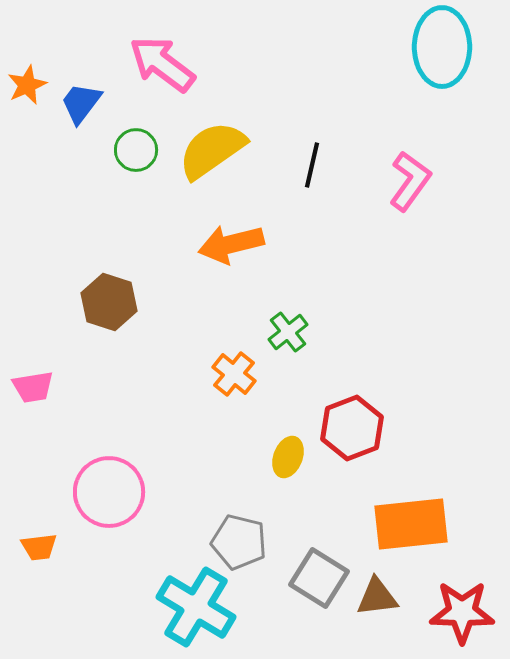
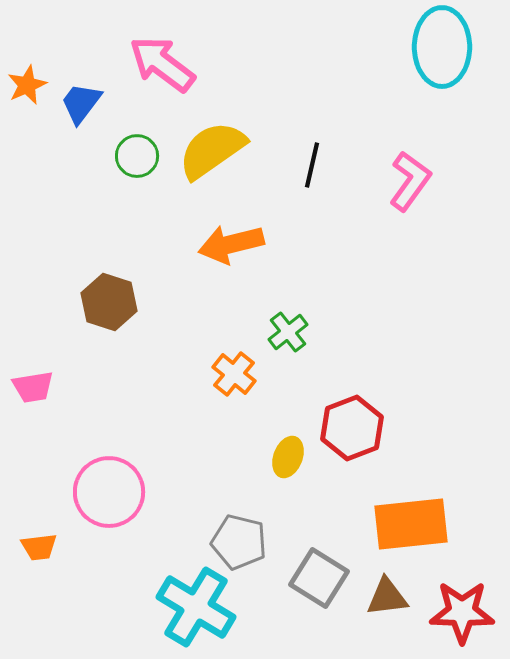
green circle: moved 1 px right, 6 px down
brown triangle: moved 10 px right
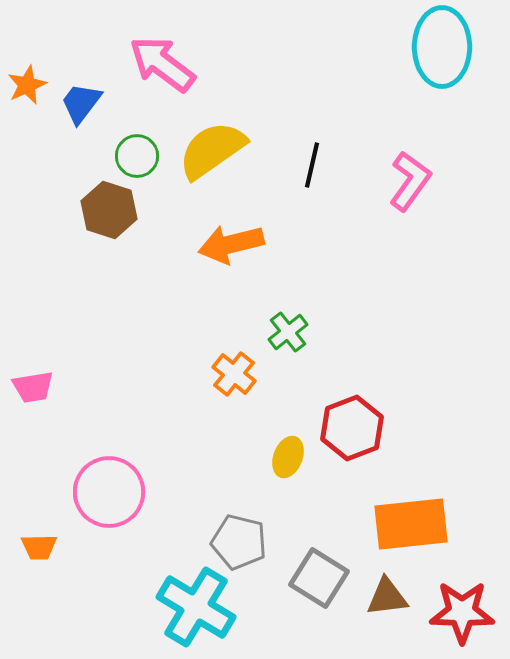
brown hexagon: moved 92 px up
orange trapezoid: rotated 6 degrees clockwise
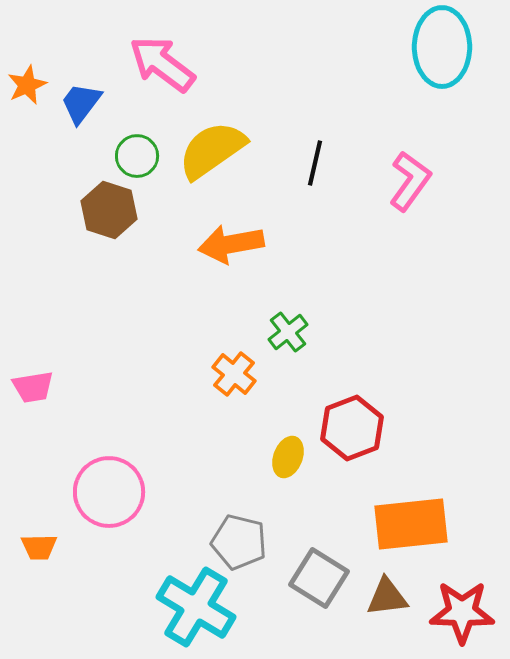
black line: moved 3 px right, 2 px up
orange arrow: rotated 4 degrees clockwise
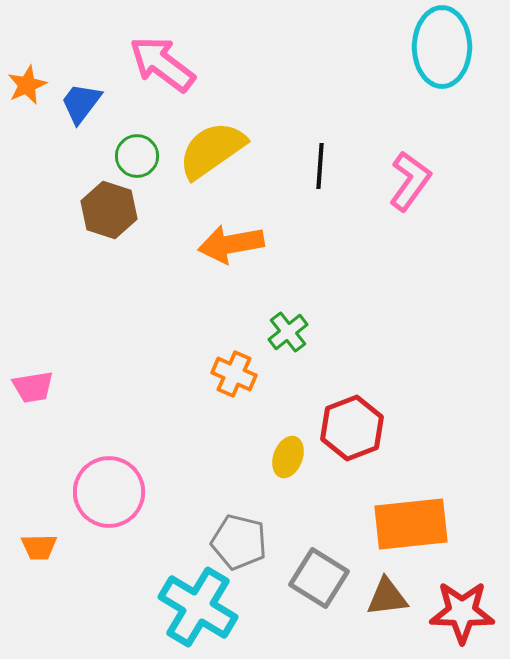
black line: moved 5 px right, 3 px down; rotated 9 degrees counterclockwise
orange cross: rotated 15 degrees counterclockwise
cyan cross: moved 2 px right
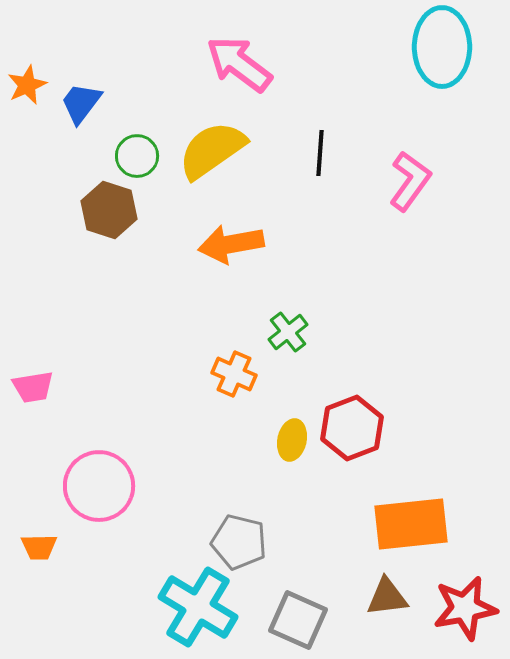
pink arrow: moved 77 px right
black line: moved 13 px up
yellow ellipse: moved 4 px right, 17 px up; rotated 9 degrees counterclockwise
pink circle: moved 10 px left, 6 px up
gray square: moved 21 px left, 42 px down; rotated 8 degrees counterclockwise
red star: moved 3 px right, 4 px up; rotated 12 degrees counterclockwise
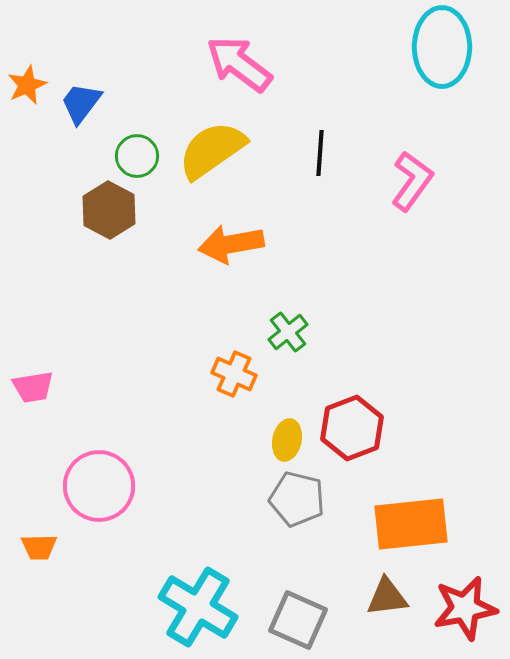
pink L-shape: moved 2 px right
brown hexagon: rotated 10 degrees clockwise
yellow ellipse: moved 5 px left
gray pentagon: moved 58 px right, 43 px up
